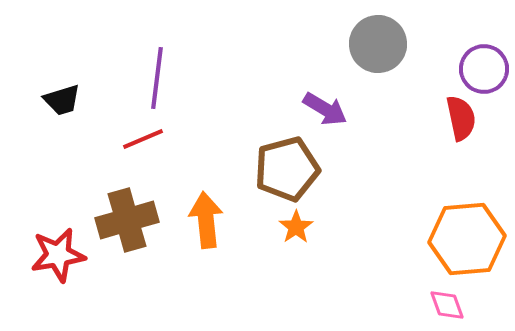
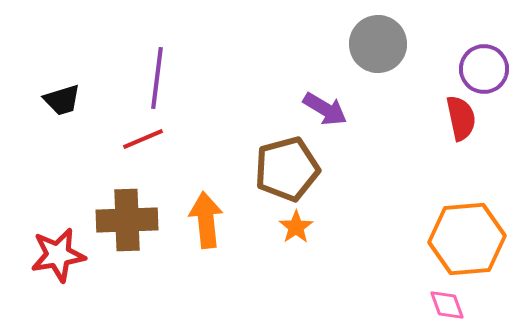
brown cross: rotated 14 degrees clockwise
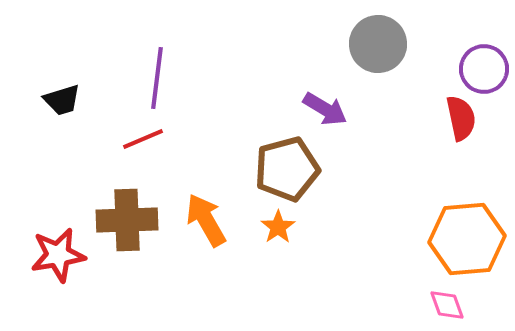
orange arrow: rotated 24 degrees counterclockwise
orange star: moved 18 px left
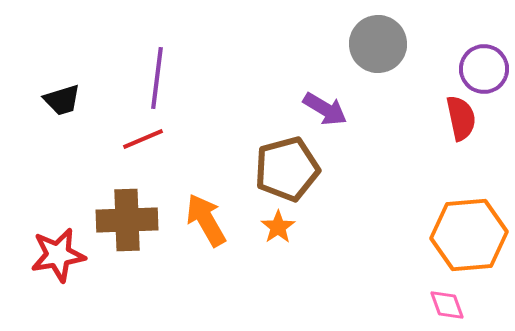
orange hexagon: moved 2 px right, 4 px up
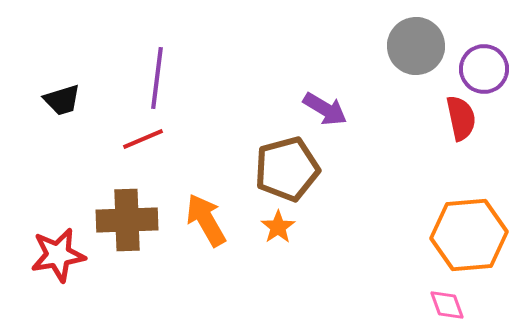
gray circle: moved 38 px right, 2 px down
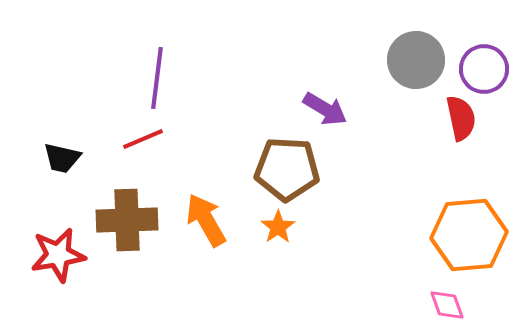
gray circle: moved 14 px down
black trapezoid: moved 58 px down; rotated 30 degrees clockwise
brown pentagon: rotated 18 degrees clockwise
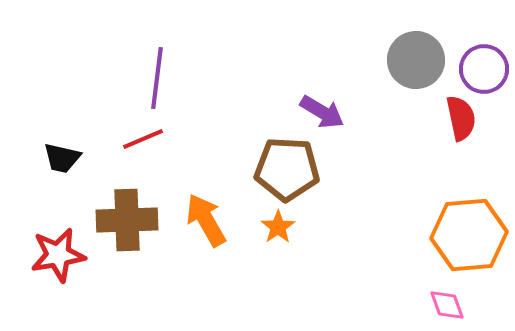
purple arrow: moved 3 px left, 3 px down
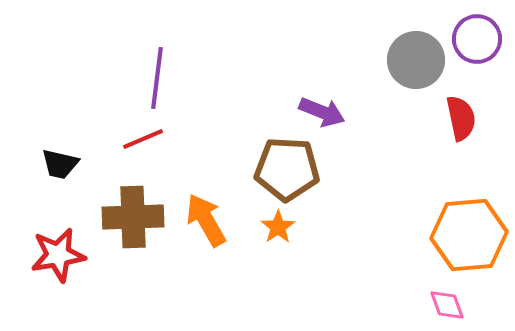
purple circle: moved 7 px left, 30 px up
purple arrow: rotated 9 degrees counterclockwise
black trapezoid: moved 2 px left, 6 px down
brown cross: moved 6 px right, 3 px up
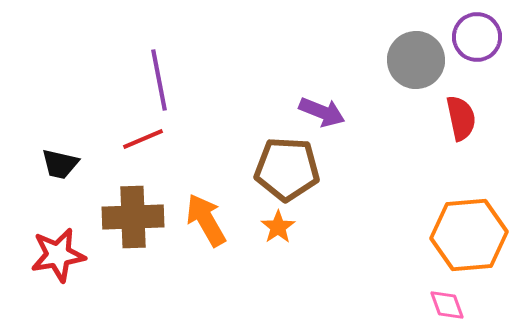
purple circle: moved 2 px up
purple line: moved 2 px right, 2 px down; rotated 18 degrees counterclockwise
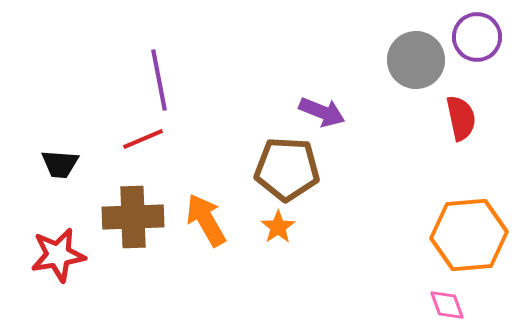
black trapezoid: rotated 9 degrees counterclockwise
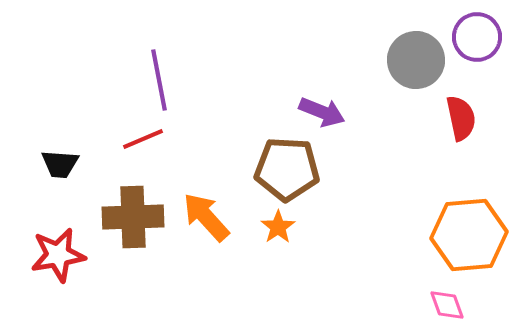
orange arrow: moved 3 px up; rotated 12 degrees counterclockwise
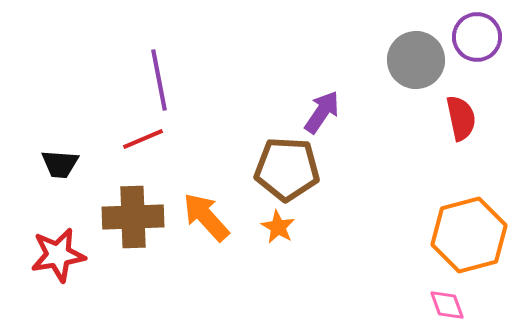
purple arrow: rotated 78 degrees counterclockwise
orange star: rotated 8 degrees counterclockwise
orange hexagon: rotated 10 degrees counterclockwise
